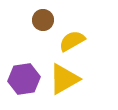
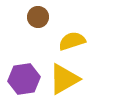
brown circle: moved 5 px left, 3 px up
yellow semicircle: rotated 12 degrees clockwise
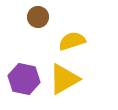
purple hexagon: rotated 20 degrees clockwise
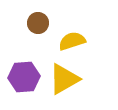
brown circle: moved 6 px down
purple hexagon: moved 2 px up; rotated 16 degrees counterclockwise
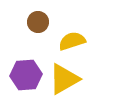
brown circle: moved 1 px up
purple hexagon: moved 2 px right, 2 px up
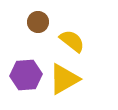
yellow semicircle: rotated 56 degrees clockwise
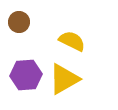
brown circle: moved 19 px left
yellow semicircle: rotated 12 degrees counterclockwise
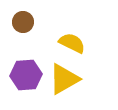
brown circle: moved 4 px right
yellow semicircle: moved 2 px down
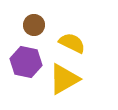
brown circle: moved 11 px right, 3 px down
purple hexagon: moved 13 px up; rotated 16 degrees clockwise
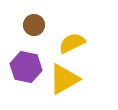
yellow semicircle: rotated 52 degrees counterclockwise
purple hexagon: moved 5 px down
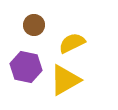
yellow triangle: moved 1 px right, 1 px down
